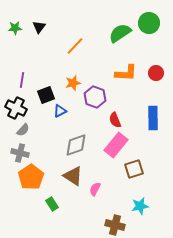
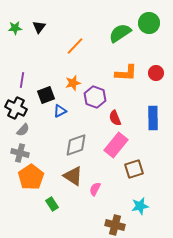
red semicircle: moved 2 px up
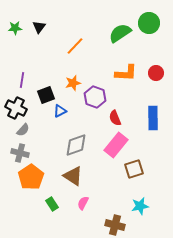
pink semicircle: moved 12 px left, 14 px down
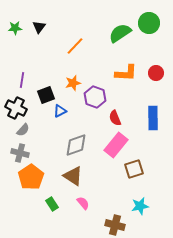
pink semicircle: rotated 112 degrees clockwise
